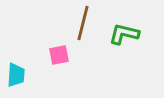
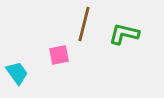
brown line: moved 1 px right, 1 px down
cyan trapezoid: moved 1 px right, 2 px up; rotated 40 degrees counterclockwise
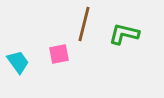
pink square: moved 1 px up
cyan trapezoid: moved 1 px right, 11 px up
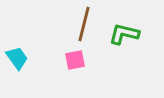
pink square: moved 16 px right, 6 px down
cyan trapezoid: moved 1 px left, 4 px up
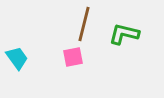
pink square: moved 2 px left, 3 px up
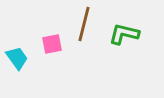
pink square: moved 21 px left, 13 px up
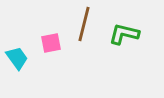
pink square: moved 1 px left, 1 px up
